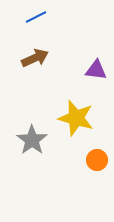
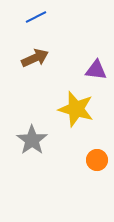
yellow star: moved 9 px up
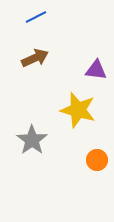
yellow star: moved 2 px right, 1 px down
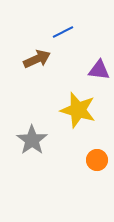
blue line: moved 27 px right, 15 px down
brown arrow: moved 2 px right, 1 px down
purple triangle: moved 3 px right
